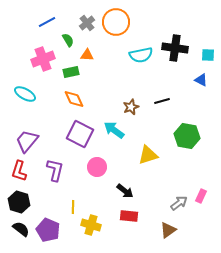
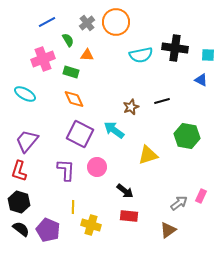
green rectangle: rotated 28 degrees clockwise
purple L-shape: moved 11 px right; rotated 10 degrees counterclockwise
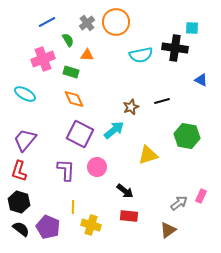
cyan square: moved 16 px left, 27 px up
cyan arrow: rotated 105 degrees clockwise
purple trapezoid: moved 2 px left, 1 px up
purple pentagon: moved 3 px up
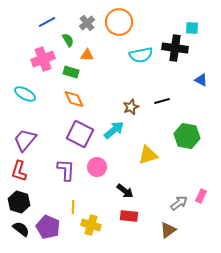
orange circle: moved 3 px right
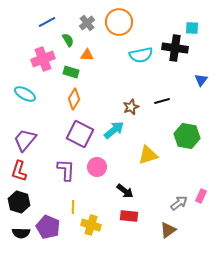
blue triangle: rotated 40 degrees clockwise
orange diamond: rotated 55 degrees clockwise
black semicircle: moved 4 px down; rotated 144 degrees clockwise
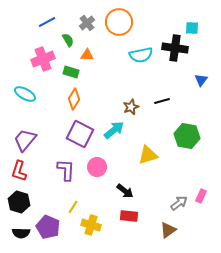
yellow line: rotated 32 degrees clockwise
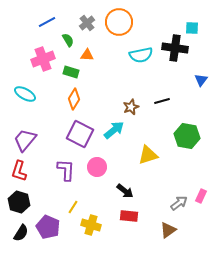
black semicircle: rotated 60 degrees counterclockwise
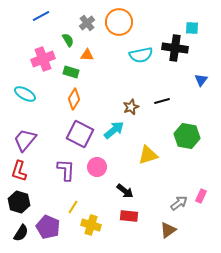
blue line: moved 6 px left, 6 px up
